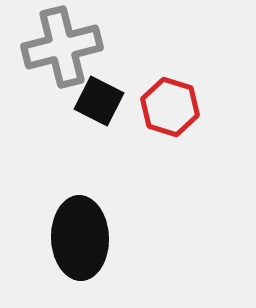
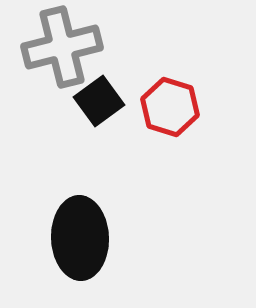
black square: rotated 27 degrees clockwise
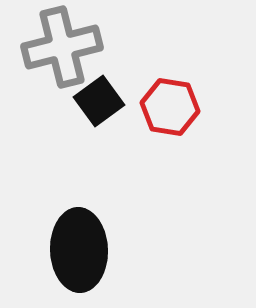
red hexagon: rotated 8 degrees counterclockwise
black ellipse: moved 1 px left, 12 px down
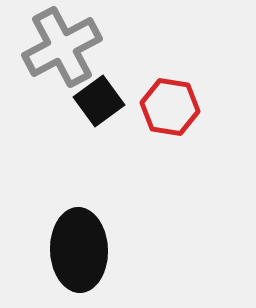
gray cross: rotated 14 degrees counterclockwise
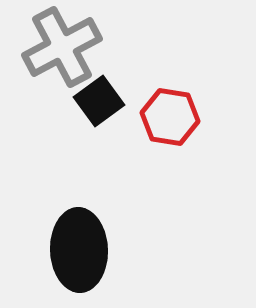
red hexagon: moved 10 px down
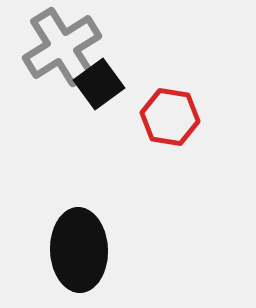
gray cross: rotated 4 degrees counterclockwise
black square: moved 17 px up
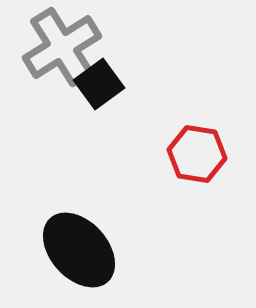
red hexagon: moved 27 px right, 37 px down
black ellipse: rotated 40 degrees counterclockwise
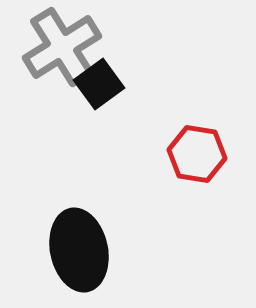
black ellipse: rotated 30 degrees clockwise
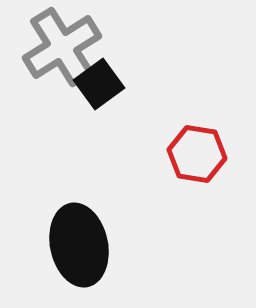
black ellipse: moved 5 px up
